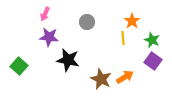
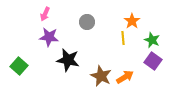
brown star: moved 3 px up
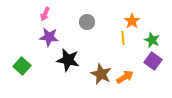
green square: moved 3 px right
brown star: moved 2 px up
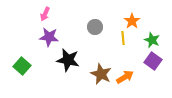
gray circle: moved 8 px right, 5 px down
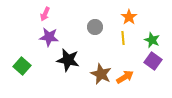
orange star: moved 3 px left, 4 px up
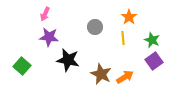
purple square: moved 1 px right; rotated 18 degrees clockwise
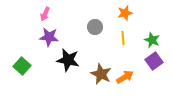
orange star: moved 4 px left, 4 px up; rotated 21 degrees clockwise
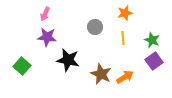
purple star: moved 2 px left
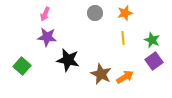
gray circle: moved 14 px up
